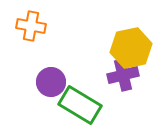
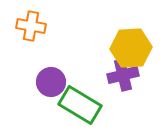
yellow hexagon: rotated 9 degrees clockwise
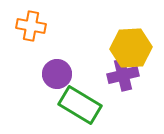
purple circle: moved 6 px right, 8 px up
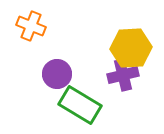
orange cross: rotated 12 degrees clockwise
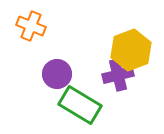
yellow hexagon: moved 2 px down; rotated 18 degrees counterclockwise
purple cross: moved 5 px left
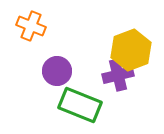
purple circle: moved 3 px up
green rectangle: rotated 9 degrees counterclockwise
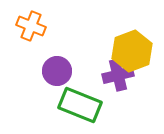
yellow hexagon: moved 1 px right, 1 px down
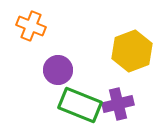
purple circle: moved 1 px right, 1 px up
purple cross: moved 29 px down
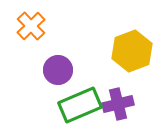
orange cross: rotated 24 degrees clockwise
green rectangle: rotated 45 degrees counterclockwise
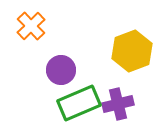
purple circle: moved 3 px right
green rectangle: moved 1 px left, 2 px up
